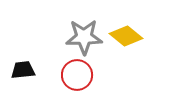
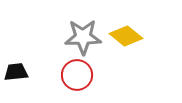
gray star: moved 1 px left
black trapezoid: moved 7 px left, 2 px down
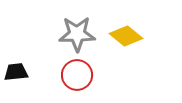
gray star: moved 6 px left, 3 px up
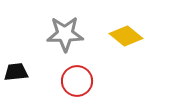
gray star: moved 12 px left
red circle: moved 6 px down
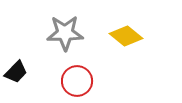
gray star: moved 1 px up
black trapezoid: rotated 140 degrees clockwise
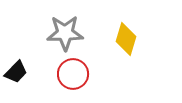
yellow diamond: moved 3 px down; rotated 68 degrees clockwise
red circle: moved 4 px left, 7 px up
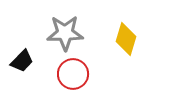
black trapezoid: moved 6 px right, 11 px up
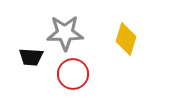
black trapezoid: moved 9 px right, 4 px up; rotated 50 degrees clockwise
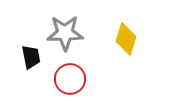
black trapezoid: rotated 105 degrees counterclockwise
red circle: moved 3 px left, 5 px down
